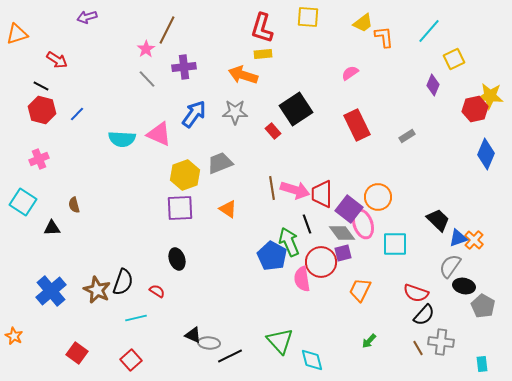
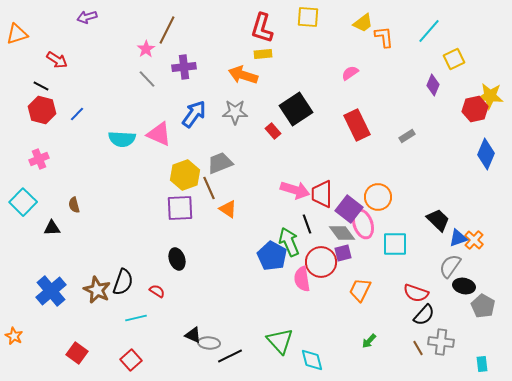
brown line at (272, 188): moved 63 px left; rotated 15 degrees counterclockwise
cyan square at (23, 202): rotated 12 degrees clockwise
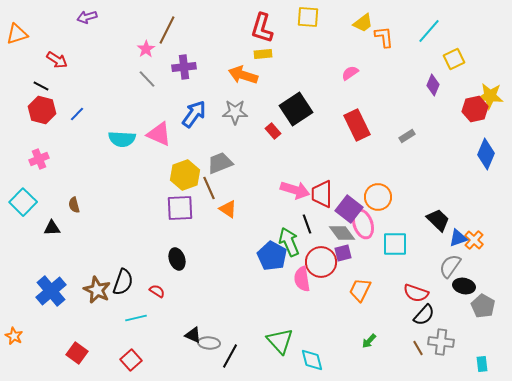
black line at (230, 356): rotated 35 degrees counterclockwise
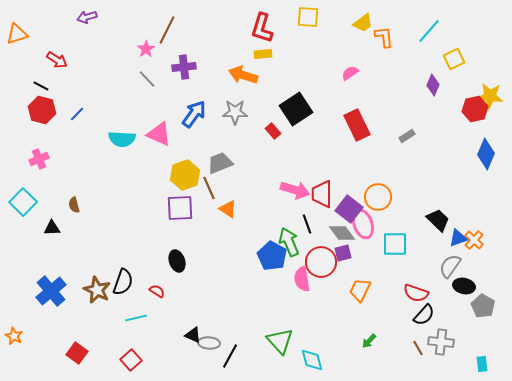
black ellipse at (177, 259): moved 2 px down
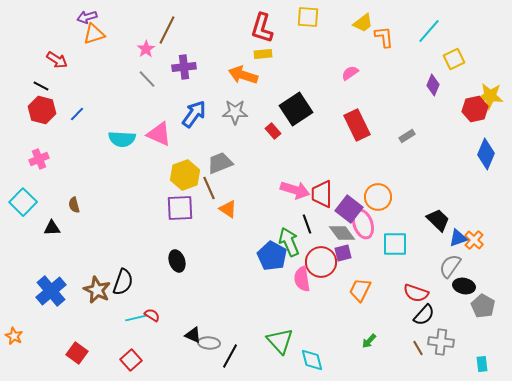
orange triangle at (17, 34): moved 77 px right
red semicircle at (157, 291): moved 5 px left, 24 px down
